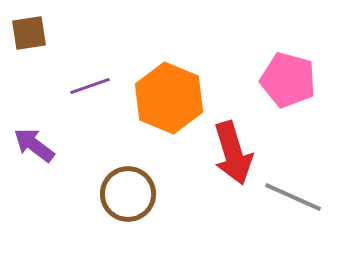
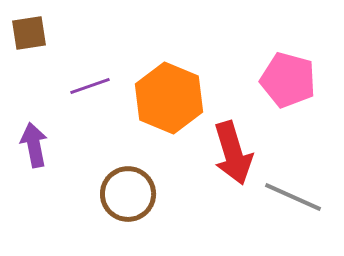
purple arrow: rotated 42 degrees clockwise
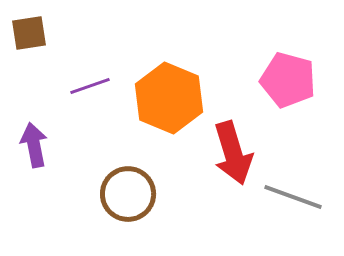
gray line: rotated 4 degrees counterclockwise
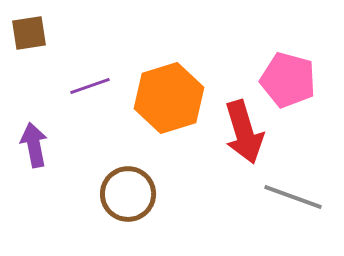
orange hexagon: rotated 20 degrees clockwise
red arrow: moved 11 px right, 21 px up
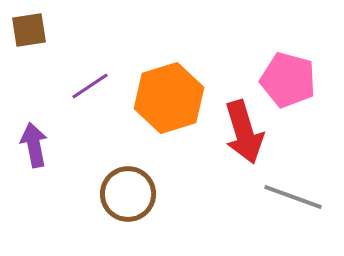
brown square: moved 3 px up
purple line: rotated 15 degrees counterclockwise
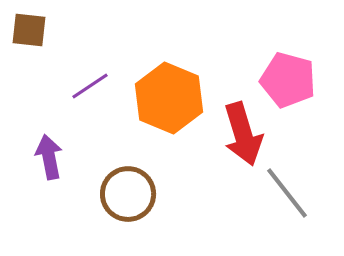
brown square: rotated 15 degrees clockwise
orange hexagon: rotated 20 degrees counterclockwise
red arrow: moved 1 px left, 2 px down
purple arrow: moved 15 px right, 12 px down
gray line: moved 6 px left, 4 px up; rotated 32 degrees clockwise
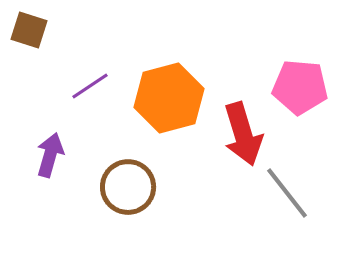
brown square: rotated 12 degrees clockwise
pink pentagon: moved 12 px right, 7 px down; rotated 10 degrees counterclockwise
orange hexagon: rotated 22 degrees clockwise
purple arrow: moved 1 px right, 2 px up; rotated 27 degrees clockwise
brown circle: moved 7 px up
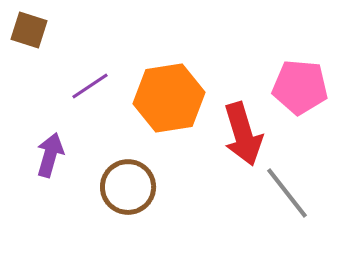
orange hexagon: rotated 6 degrees clockwise
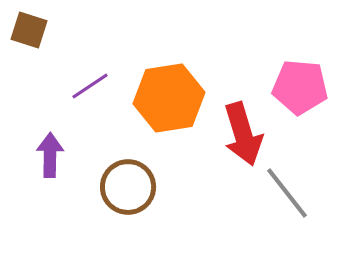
purple arrow: rotated 15 degrees counterclockwise
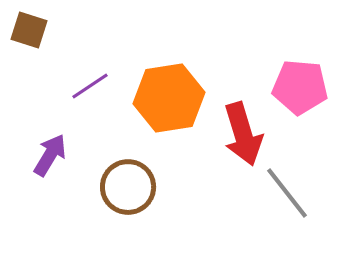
purple arrow: rotated 30 degrees clockwise
